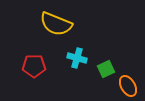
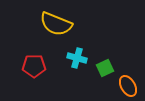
green square: moved 1 px left, 1 px up
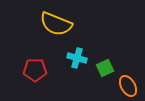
red pentagon: moved 1 px right, 4 px down
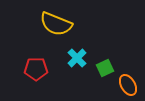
cyan cross: rotated 30 degrees clockwise
red pentagon: moved 1 px right, 1 px up
orange ellipse: moved 1 px up
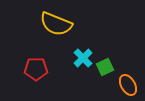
cyan cross: moved 6 px right
green square: moved 1 px up
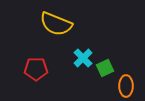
green square: moved 1 px down
orange ellipse: moved 2 px left, 1 px down; rotated 30 degrees clockwise
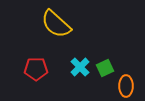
yellow semicircle: rotated 20 degrees clockwise
cyan cross: moved 3 px left, 9 px down
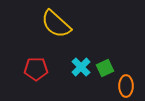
cyan cross: moved 1 px right
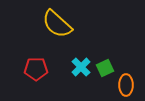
yellow semicircle: moved 1 px right
orange ellipse: moved 1 px up
